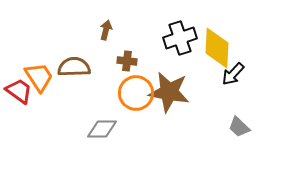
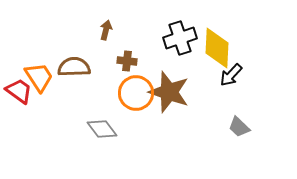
black arrow: moved 2 px left, 1 px down
brown star: rotated 9 degrees clockwise
gray diamond: rotated 52 degrees clockwise
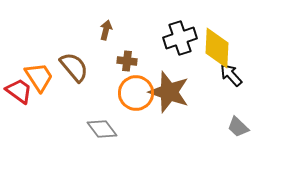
brown semicircle: rotated 52 degrees clockwise
black arrow: rotated 95 degrees clockwise
gray trapezoid: moved 1 px left
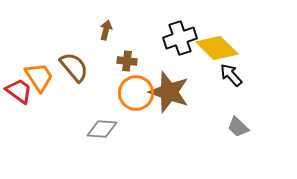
yellow diamond: rotated 48 degrees counterclockwise
gray diamond: rotated 48 degrees counterclockwise
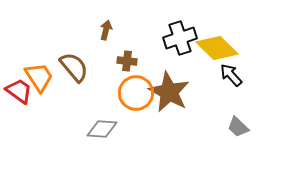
brown star: rotated 9 degrees clockwise
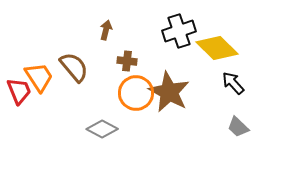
black cross: moved 1 px left, 7 px up
black arrow: moved 2 px right, 8 px down
red trapezoid: rotated 32 degrees clockwise
gray diamond: rotated 24 degrees clockwise
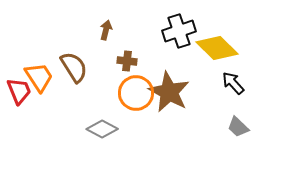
brown semicircle: rotated 8 degrees clockwise
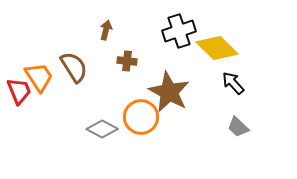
orange circle: moved 5 px right, 24 px down
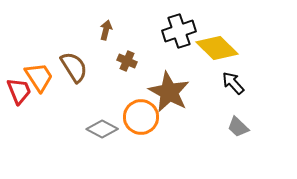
brown cross: rotated 18 degrees clockwise
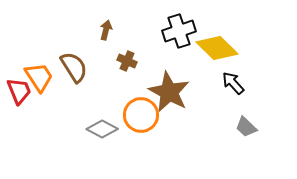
orange circle: moved 2 px up
gray trapezoid: moved 8 px right
